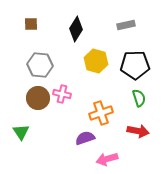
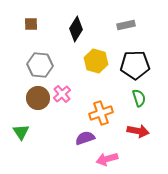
pink cross: rotated 36 degrees clockwise
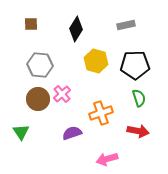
brown circle: moved 1 px down
purple semicircle: moved 13 px left, 5 px up
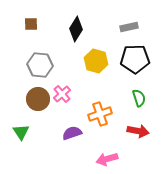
gray rectangle: moved 3 px right, 2 px down
black pentagon: moved 6 px up
orange cross: moved 1 px left, 1 px down
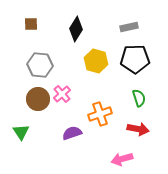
red arrow: moved 2 px up
pink arrow: moved 15 px right
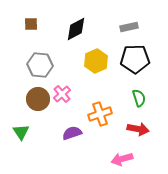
black diamond: rotated 30 degrees clockwise
yellow hexagon: rotated 20 degrees clockwise
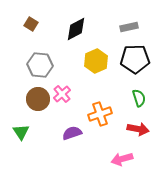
brown square: rotated 32 degrees clockwise
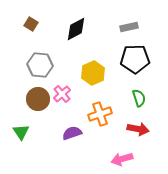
yellow hexagon: moved 3 px left, 12 px down
